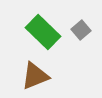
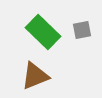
gray square: moved 1 px right; rotated 30 degrees clockwise
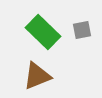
brown triangle: moved 2 px right
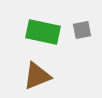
green rectangle: rotated 32 degrees counterclockwise
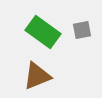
green rectangle: rotated 24 degrees clockwise
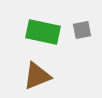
green rectangle: rotated 24 degrees counterclockwise
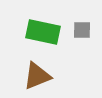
gray square: rotated 12 degrees clockwise
